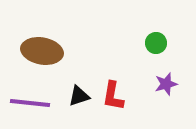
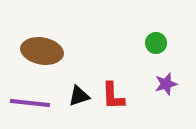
red L-shape: rotated 12 degrees counterclockwise
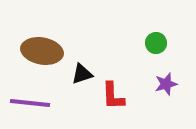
black triangle: moved 3 px right, 22 px up
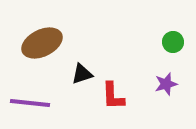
green circle: moved 17 px right, 1 px up
brown ellipse: moved 8 px up; rotated 36 degrees counterclockwise
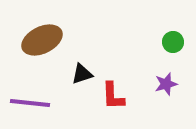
brown ellipse: moved 3 px up
